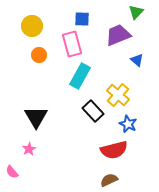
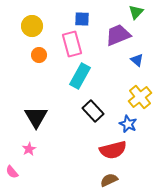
yellow cross: moved 22 px right, 2 px down; rotated 10 degrees clockwise
red semicircle: moved 1 px left
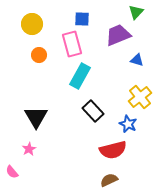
yellow circle: moved 2 px up
blue triangle: rotated 24 degrees counterclockwise
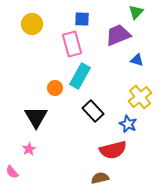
orange circle: moved 16 px right, 33 px down
brown semicircle: moved 9 px left, 2 px up; rotated 12 degrees clockwise
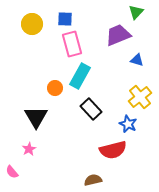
blue square: moved 17 px left
black rectangle: moved 2 px left, 2 px up
brown semicircle: moved 7 px left, 2 px down
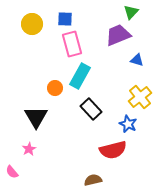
green triangle: moved 5 px left
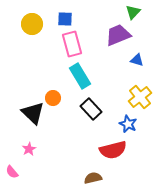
green triangle: moved 2 px right
cyan rectangle: rotated 60 degrees counterclockwise
orange circle: moved 2 px left, 10 px down
black triangle: moved 3 px left, 4 px up; rotated 15 degrees counterclockwise
brown semicircle: moved 2 px up
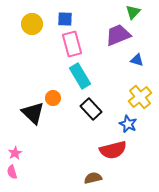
pink star: moved 14 px left, 4 px down
pink semicircle: rotated 24 degrees clockwise
